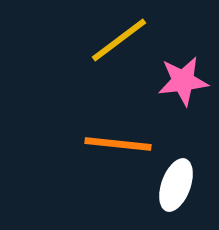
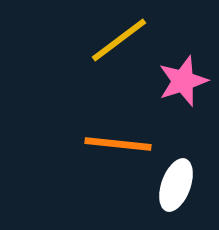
pink star: rotated 12 degrees counterclockwise
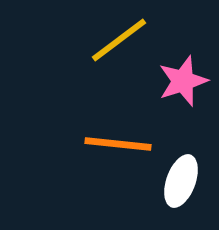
white ellipse: moved 5 px right, 4 px up
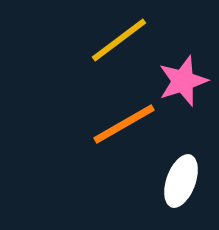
orange line: moved 6 px right, 20 px up; rotated 36 degrees counterclockwise
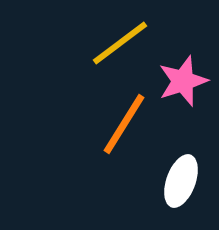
yellow line: moved 1 px right, 3 px down
orange line: rotated 28 degrees counterclockwise
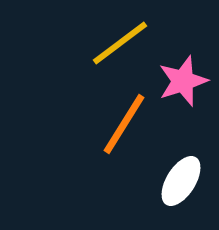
white ellipse: rotated 12 degrees clockwise
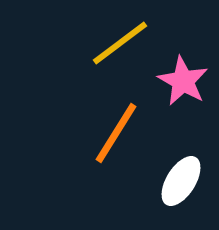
pink star: rotated 24 degrees counterclockwise
orange line: moved 8 px left, 9 px down
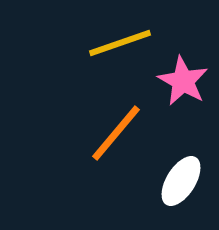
yellow line: rotated 18 degrees clockwise
orange line: rotated 8 degrees clockwise
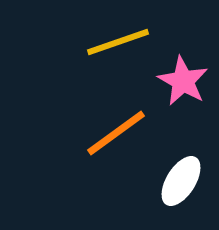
yellow line: moved 2 px left, 1 px up
orange line: rotated 14 degrees clockwise
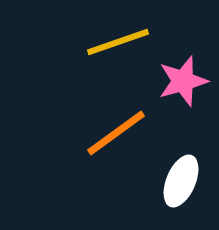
pink star: rotated 27 degrees clockwise
white ellipse: rotated 9 degrees counterclockwise
